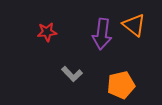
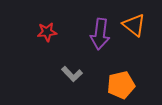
purple arrow: moved 2 px left
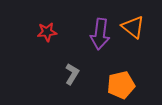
orange triangle: moved 1 px left, 2 px down
gray L-shape: rotated 105 degrees counterclockwise
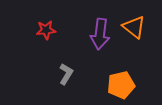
orange triangle: moved 1 px right
red star: moved 1 px left, 2 px up
gray L-shape: moved 6 px left
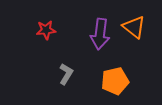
orange pentagon: moved 6 px left, 4 px up
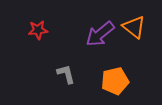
red star: moved 8 px left
purple arrow: rotated 44 degrees clockwise
gray L-shape: rotated 45 degrees counterclockwise
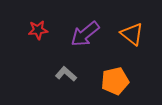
orange triangle: moved 2 px left, 7 px down
purple arrow: moved 15 px left
gray L-shape: rotated 35 degrees counterclockwise
